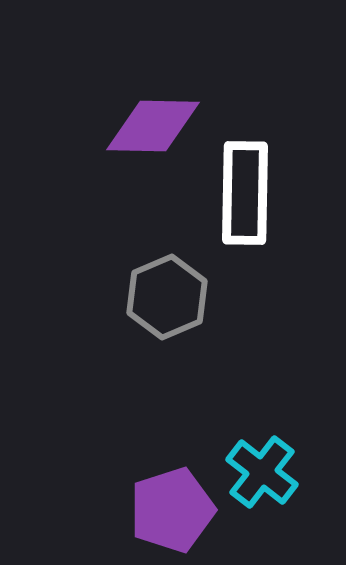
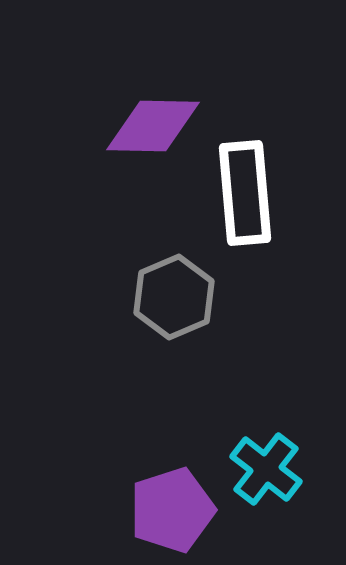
white rectangle: rotated 6 degrees counterclockwise
gray hexagon: moved 7 px right
cyan cross: moved 4 px right, 3 px up
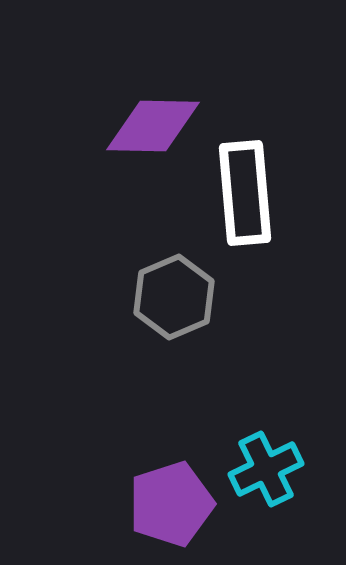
cyan cross: rotated 26 degrees clockwise
purple pentagon: moved 1 px left, 6 px up
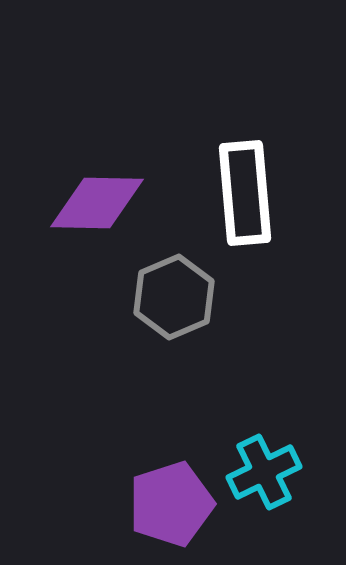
purple diamond: moved 56 px left, 77 px down
cyan cross: moved 2 px left, 3 px down
